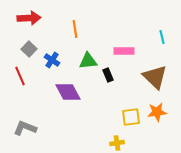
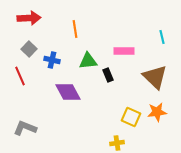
blue cross: rotated 21 degrees counterclockwise
yellow square: rotated 30 degrees clockwise
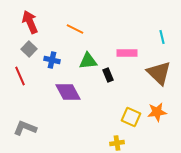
red arrow: moved 1 px right, 4 px down; rotated 110 degrees counterclockwise
orange line: rotated 54 degrees counterclockwise
pink rectangle: moved 3 px right, 2 px down
brown triangle: moved 4 px right, 4 px up
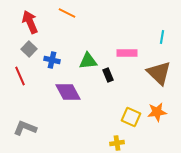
orange line: moved 8 px left, 16 px up
cyan line: rotated 24 degrees clockwise
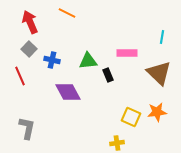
gray L-shape: moved 2 px right; rotated 80 degrees clockwise
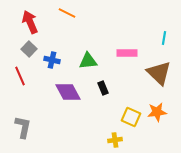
cyan line: moved 2 px right, 1 px down
black rectangle: moved 5 px left, 13 px down
gray L-shape: moved 4 px left, 1 px up
yellow cross: moved 2 px left, 3 px up
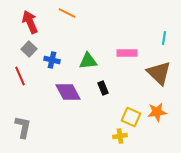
yellow cross: moved 5 px right, 4 px up
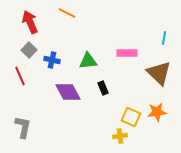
gray square: moved 1 px down
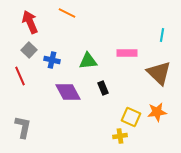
cyan line: moved 2 px left, 3 px up
